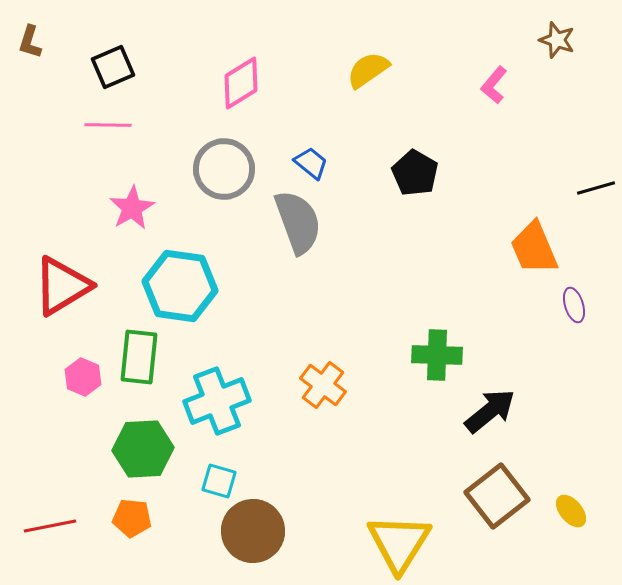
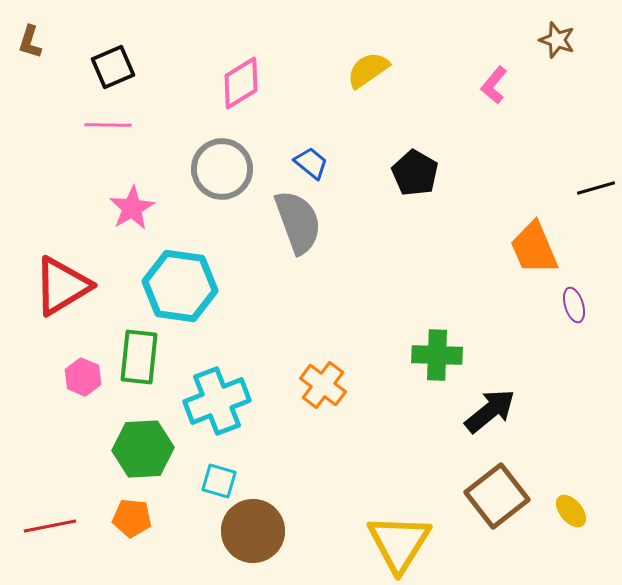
gray circle: moved 2 px left
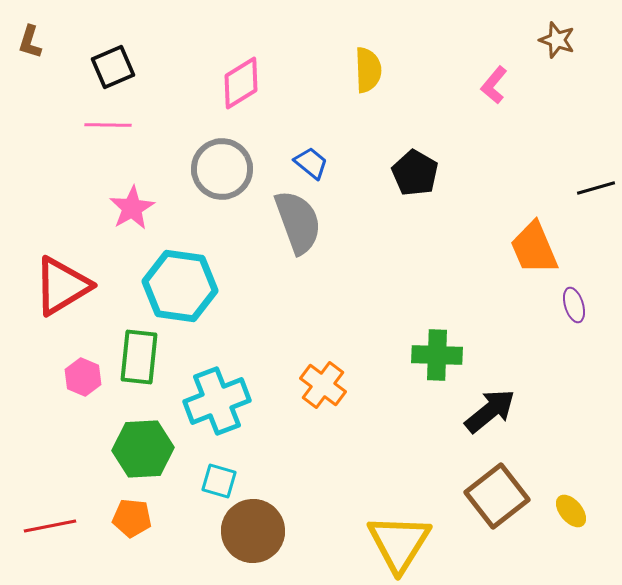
yellow semicircle: rotated 123 degrees clockwise
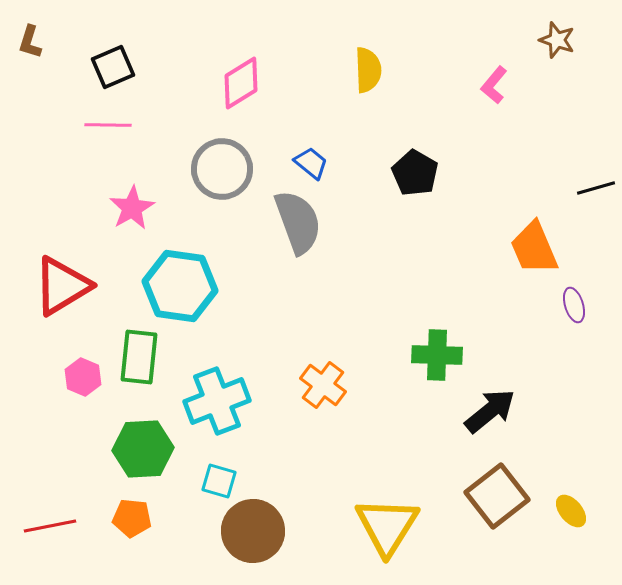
yellow triangle: moved 12 px left, 17 px up
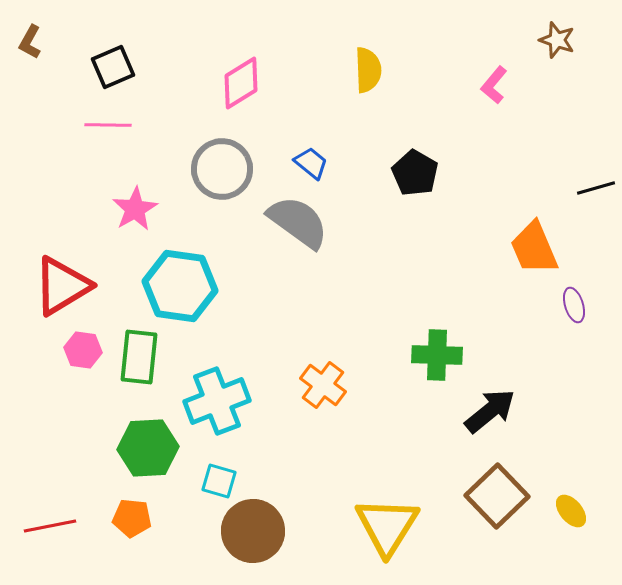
brown L-shape: rotated 12 degrees clockwise
pink star: moved 3 px right, 1 px down
gray semicircle: rotated 34 degrees counterclockwise
pink hexagon: moved 27 px up; rotated 15 degrees counterclockwise
green hexagon: moved 5 px right, 1 px up
brown square: rotated 6 degrees counterclockwise
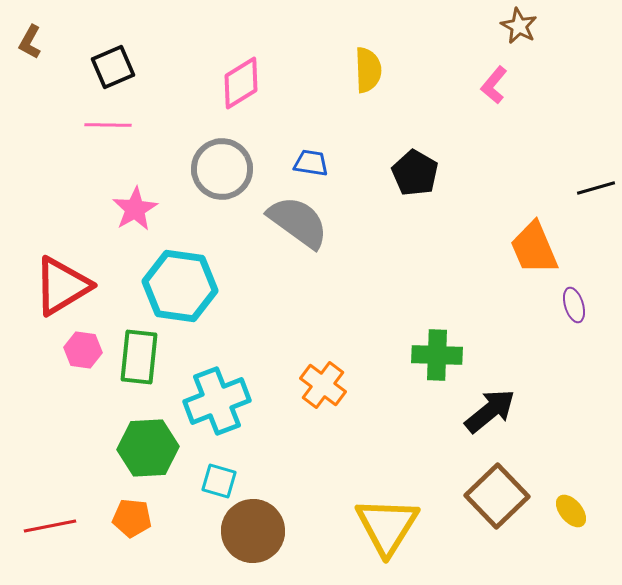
brown star: moved 38 px left, 14 px up; rotated 9 degrees clockwise
blue trapezoid: rotated 30 degrees counterclockwise
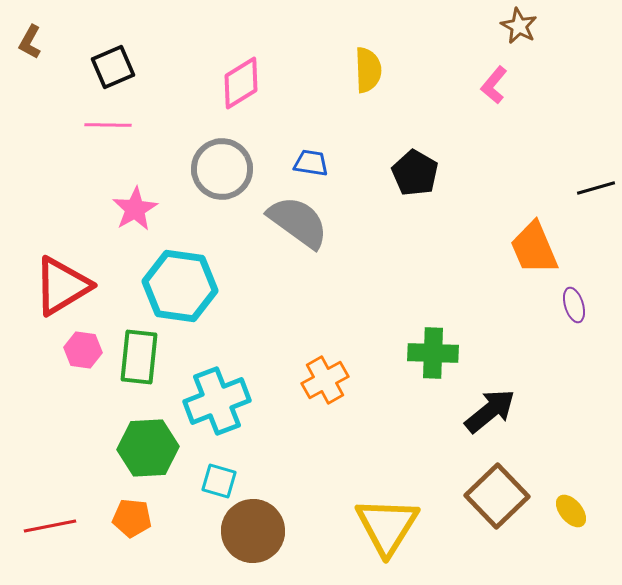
green cross: moved 4 px left, 2 px up
orange cross: moved 2 px right, 5 px up; rotated 24 degrees clockwise
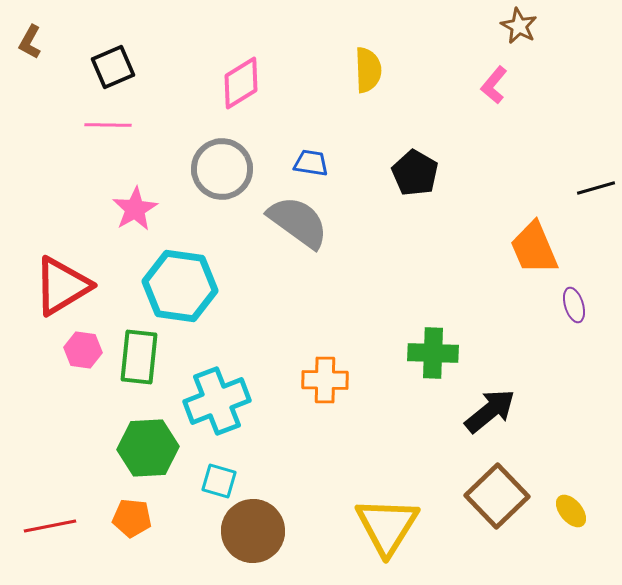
orange cross: rotated 30 degrees clockwise
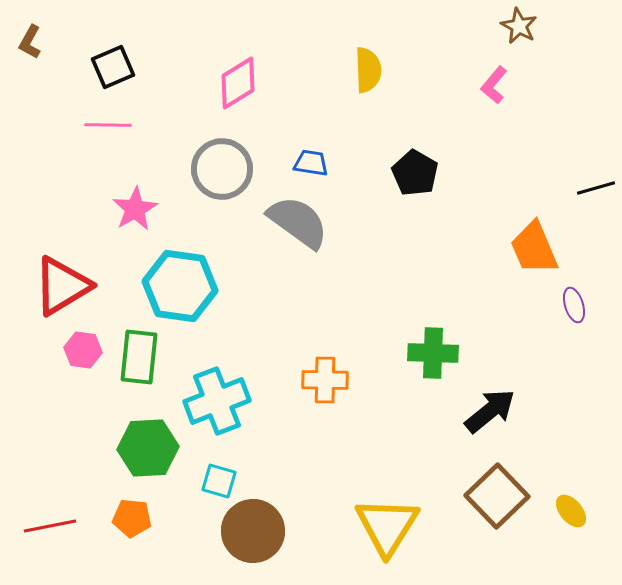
pink diamond: moved 3 px left
